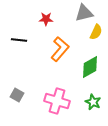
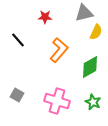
red star: moved 1 px left, 2 px up
black line: moved 1 px left; rotated 42 degrees clockwise
orange L-shape: moved 1 px left, 1 px down
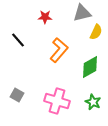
gray triangle: moved 2 px left
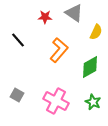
gray triangle: moved 8 px left; rotated 48 degrees clockwise
pink cross: moved 1 px left; rotated 10 degrees clockwise
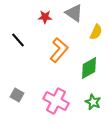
green diamond: moved 1 px left, 1 px down
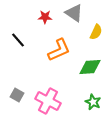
orange L-shape: rotated 25 degrees clockwise
green diamond: moved 1 px right, 1 px up; rotated 25 degrees clockwise
pink cross: moved 8 px left
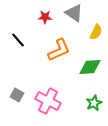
green star: moved 1 px right, 1 px down; rotated 21 degrees clockwise
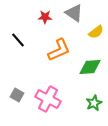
yellow semicircle: rotated 28 degrees clockwise
pink cross: moved 2 px up
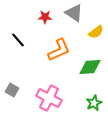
gray square: moved 5 px left, 5 px up
pink cross: moved 1 px right, 1 px up
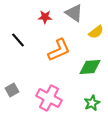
gray square: rotated 32 degrees clockwise
green star: moved 2 px left
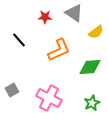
black line: moved 1 px right
